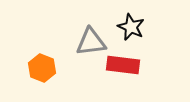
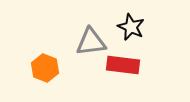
orange hexagon: moved 3 px right
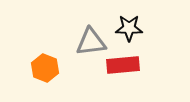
black star: moved 2 px left, 1 px down; rotated 24 degrees counterclockwise
red rectangle: rotated 12 degrees counterclockwise
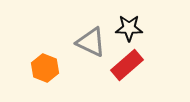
gray triangle: rotated 32 degrees clockwise
red rectangle: moved 4 px right; rotated 36 degrees counterclockwise
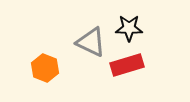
red rectangle: rotated 24 degrees clockwise
